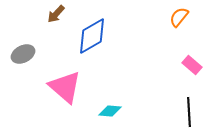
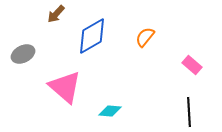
orange semicircle: moved 34 px left, 20 px down
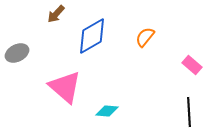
gray ellipse: moved 6 px left, 1 px up
cyan diamond: moved 3 px left
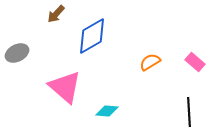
orange semicircle: moved 5 px right, 25 px down; rotated 20 degrees clockwise
pink rectangle: moved 3 px right, 3 px up
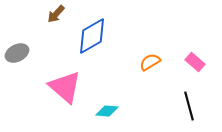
black line: moved 6 px up; rotated 12 degrees counterclockwise
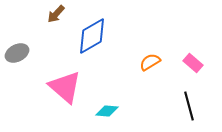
pink rectangle: moved 2 px left, 1 px down
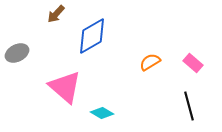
cyan diamond: moved 5 px left, 2 px down; rotated 25 degrees clockwise
